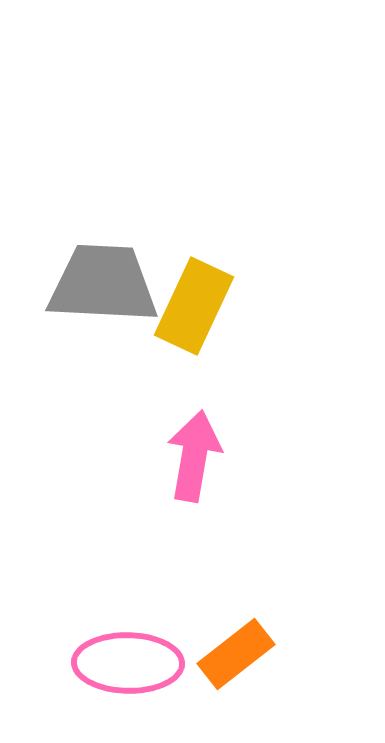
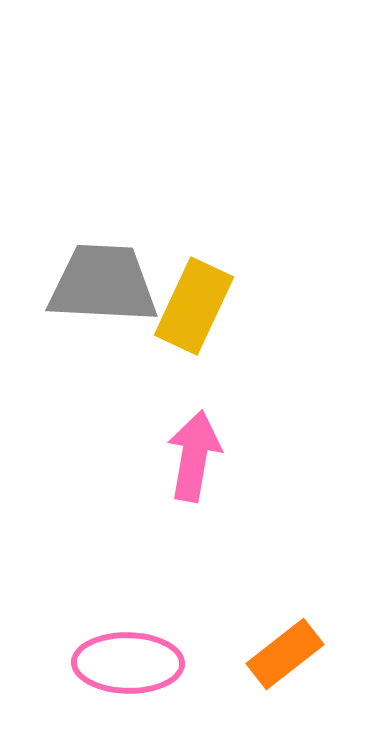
orange rectangle: moved 49 px right
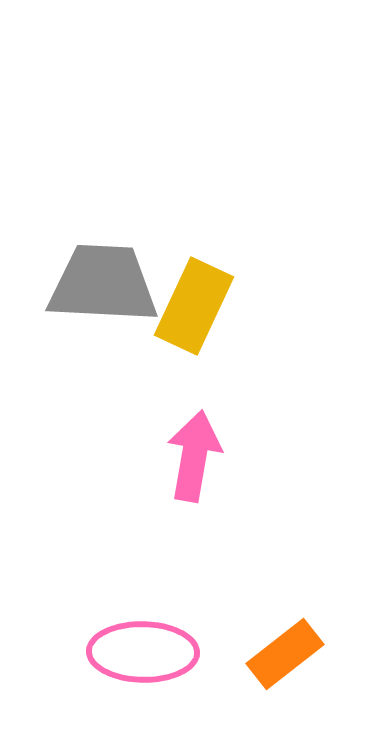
pink ellipse: moved 15 px right, 11 px up
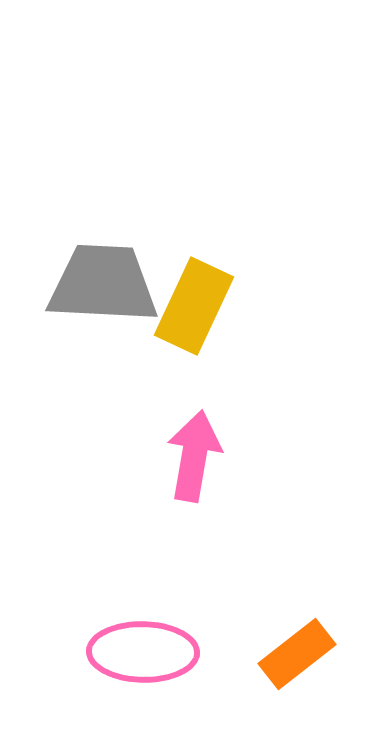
orange rectangle: moved 12 px right
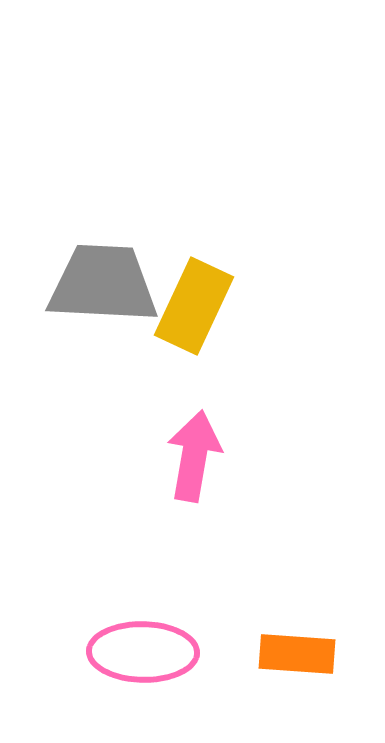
orange rectangle: rotated 42 degrees clockwise
